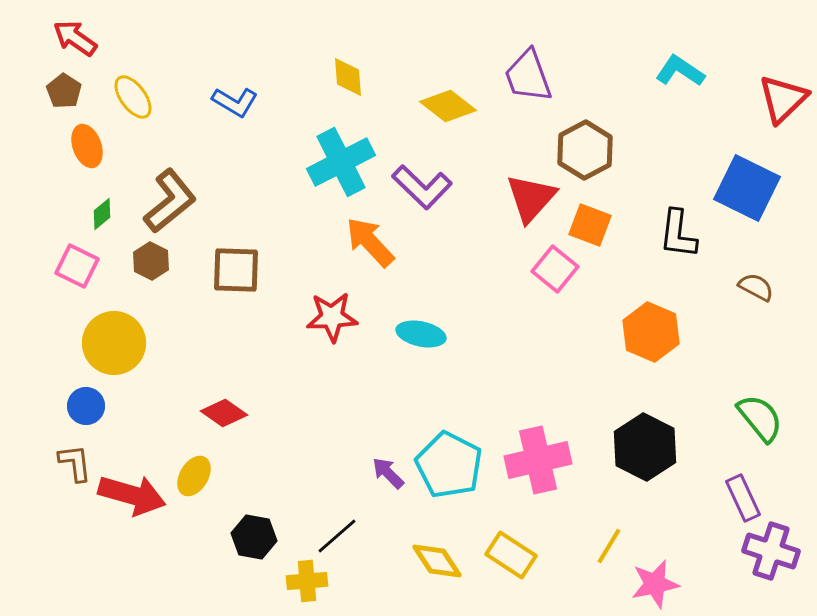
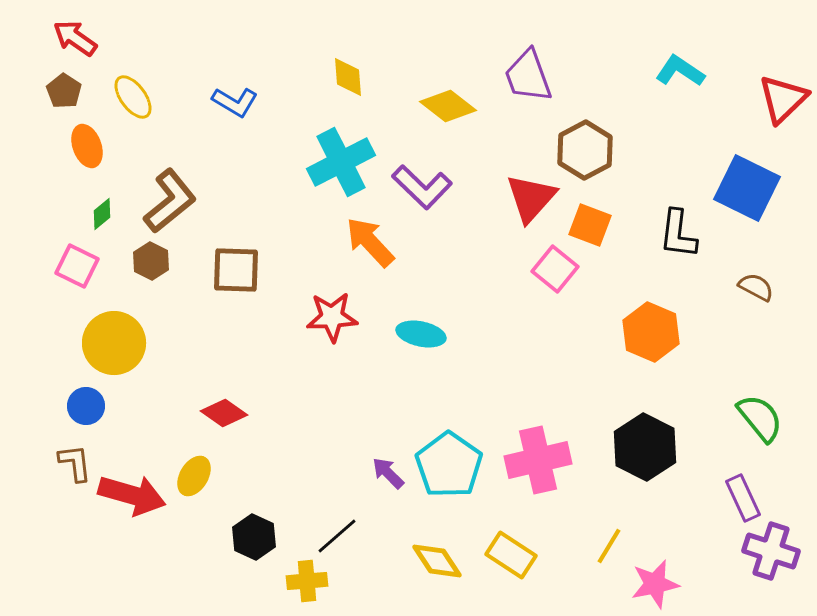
cyan pentagon at (449, 465): rotated 8 degrees clockwise
black hexagon at (254, 537): rotated 15 degrees clockwise
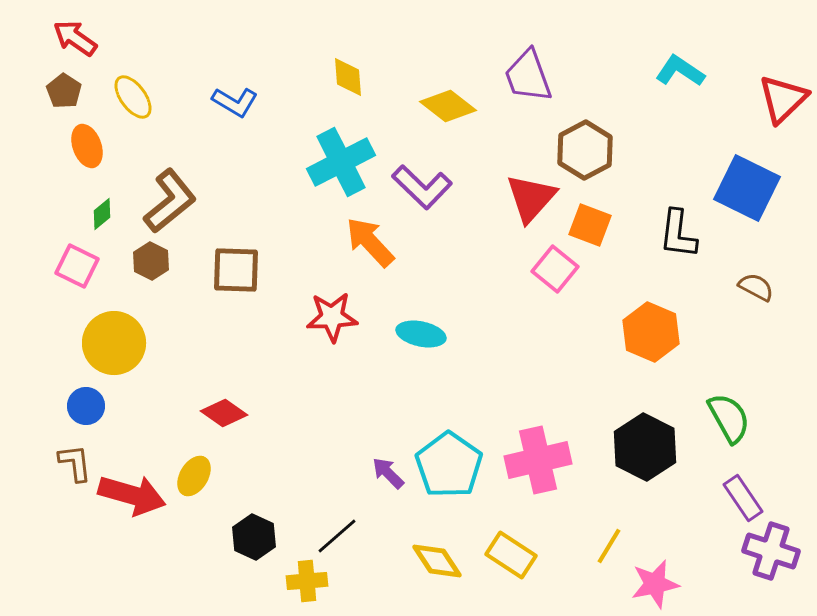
green semicircle at (760, 418): moved 31 px left; rotated 10 degrees clockwise
purple rectangle at (743, 498): rotated 9 degrees counterclockwise
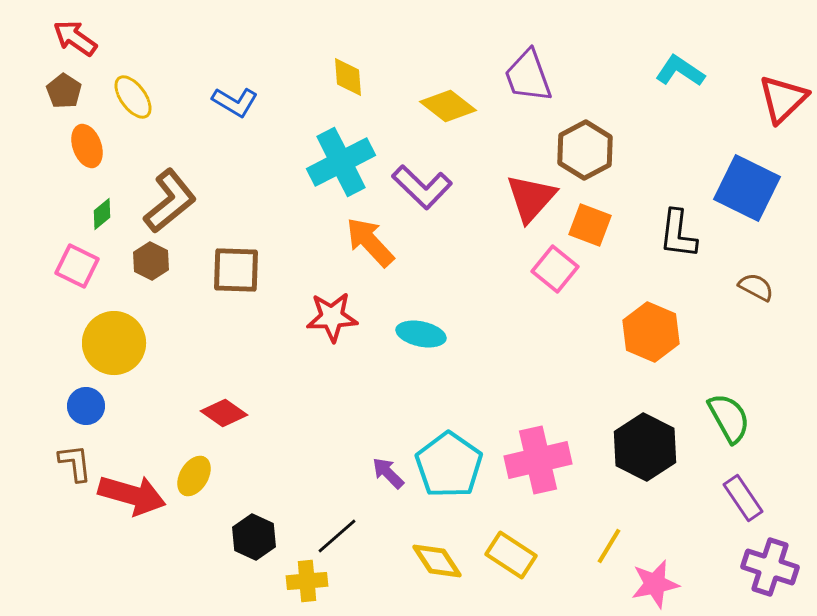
purple cross at (771, 551): moved 1 px left, 16 px down
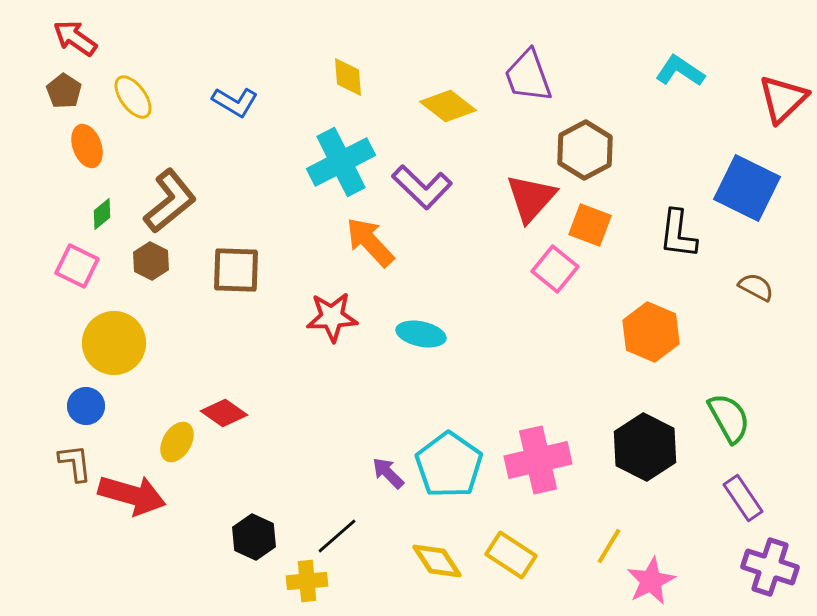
yellow ellipse at (194, 476): moved 17 px left, 34 px up
pink star at (655, 584): moved 4 px left, 3 px up; rotated 15 degrees counterclockwise
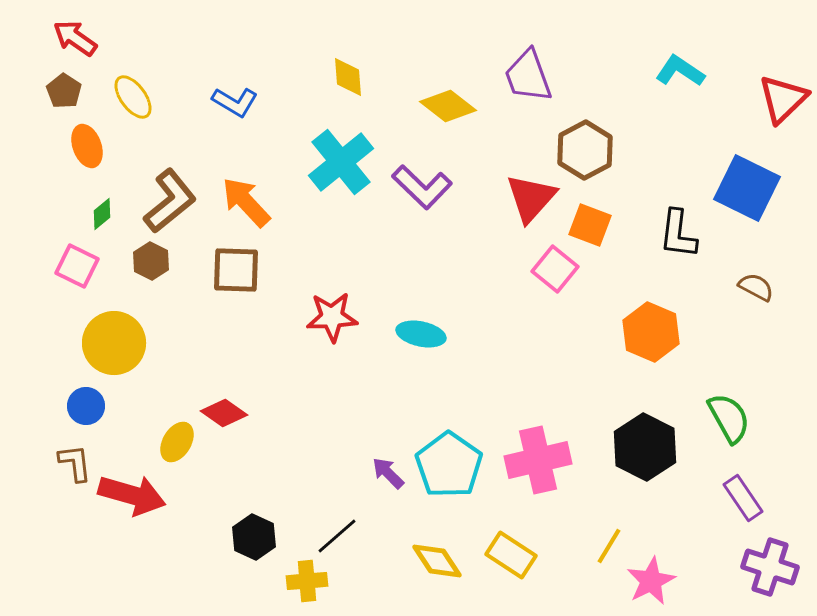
cyan cross at (341, 162): rotated 12 degrees counterclockwise
orange arrow at (370, 242): moved 124 px left, 40 px up
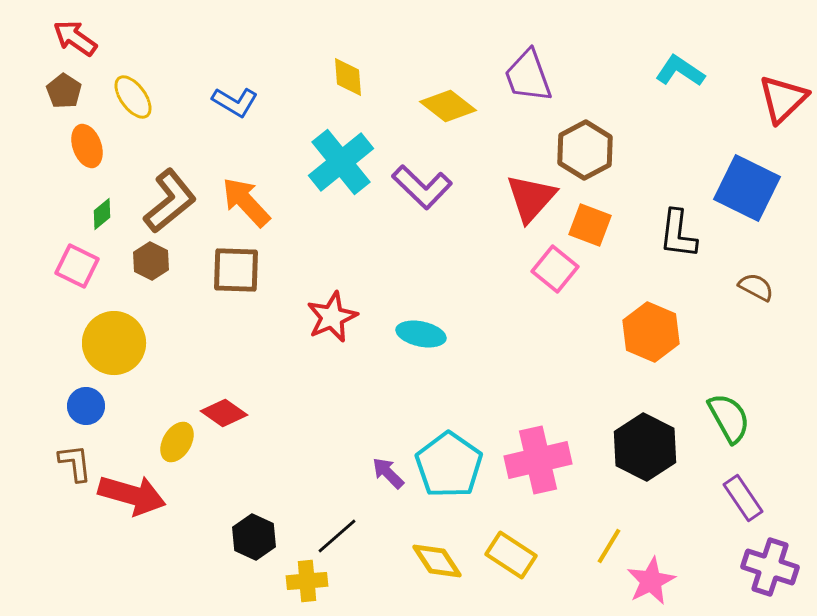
red star at (332, 317): rotated 21 degrees counterclockwise
